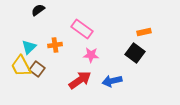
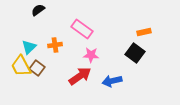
brown square: moved 1 px up
red arrow: moved 4 px up
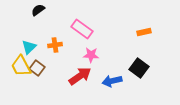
black square: moved 4 px right, 15 px down
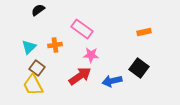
yellow trapezoid: moved 12 px right, 19 px down
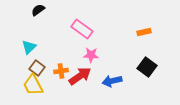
orange cross: moved 6 px right, 26 px down
black square: moved 8 px right, 1 px up
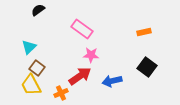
orange cross: moved 22 px down; rotated 16 degrees counterclockwise
yellow trapezoid: moved 2 px left
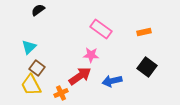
pink rectangle: moved 19 px right
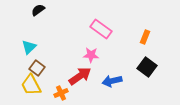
orange rectangle: moved 1 px right, 5 px down; rotated 56 degrees counterclockwise
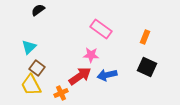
black square: rotated 12 degrees counterclockwise
blue arrow: moved 5 px left, 6 px up
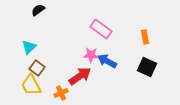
orange rectangle: rotated 32 degrees counterclockwise
blue arrow: moved 14 px up; rotated 42 degrees clockwise
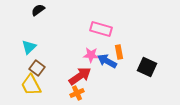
pink rectangle: rotated 20 degrees counterclockwise
orange rectangle: moved 26 px left, 15 px down
orange cross: moved 16 px right
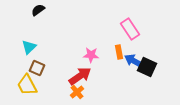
pink rectangle: moved 29 px right; rotated 40 degrees clockwise
blue arrow: moved 27 px right
brown square: rotated 14 degrees counterclockwise
yellow trapezoid: moved 4 px left
orange cross: moved 1 px up; rotated 16 degrees counterclockwise
